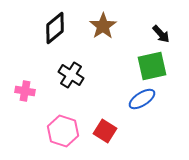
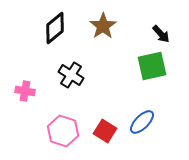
blue ellipse: moved 23 px down; rotated 12 degrees counterclockwise
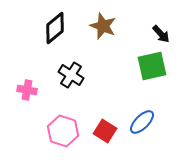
brown star: rotated 16 degrees counterclockwise
pink cross: moved 2 px right, 1 px up
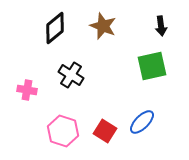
black arrow: moved 8 px up; rotated 36 degrees clockwise
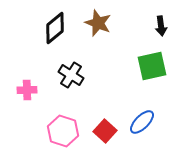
brown star: moved 5 px left, 3 px up
pink cross: rotated 12 degrees counterclockwise
red square: rotated 10 degrees clockwise
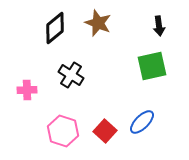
black arrow: moved 2 px left
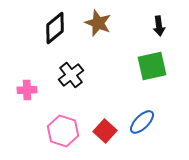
black cross: rotated 20 degrees clockwise
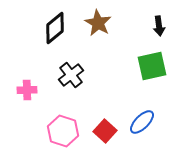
brown star: rotated 8 degrees clockwise
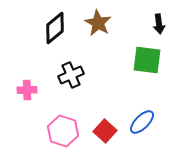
black arrow: moved 2 px up
green square: moved 5 px left, 6 px up; rotated 20 degrees clockwise
black cross: rotated 15 degrees clockwise
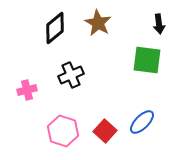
pink cross: rotated 12 degrees counterclockwise
